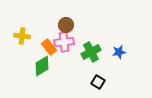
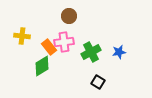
brown circle: moved 3 px right, 9 px up
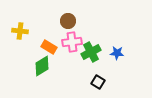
brown circle: moved 1 px left, 5 px down
yellow cross: moved 2 px left, 5 px up
pink cross: moved 8 px right
orange rectangle: rotated 21 degrees counterclockwise
blue star: moved 2 px left, 1 px down; rotated 16 degrees clockwise
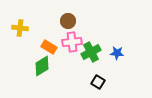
yellow cross: moved 3 px up
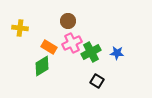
pink cross: moved 1 px down; rotated 18 degrees counterclockwise
black square: moved 1 px left, 1 px up
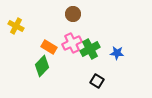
brown circle: moved 5 px right, 7 px up
yellow cross: moved 4 px left, 2 px up; rotated 21 degrees clockwise
green cross: moved 1 px left, 3 px up
green diamond: rotated 15 degrees counterclockwise
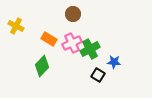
orange rectangle: moved 8 px up
blue star: moved 3 px left, 9 px down
black square: moved 1 px right, 6 px up
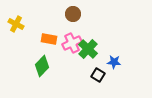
yellow cross: moved 2 px up
orange rectangle: rotated 21 degrees counterclockwise
green cross: moved 2 px left; rotated 18 degrees counterclockwise
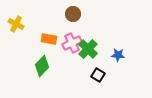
blue star: moved 4 px right, 7 px up
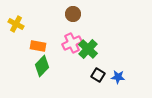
orange rectangle: moved 11 px left, 7 px down
blue star: moved 22 px down
